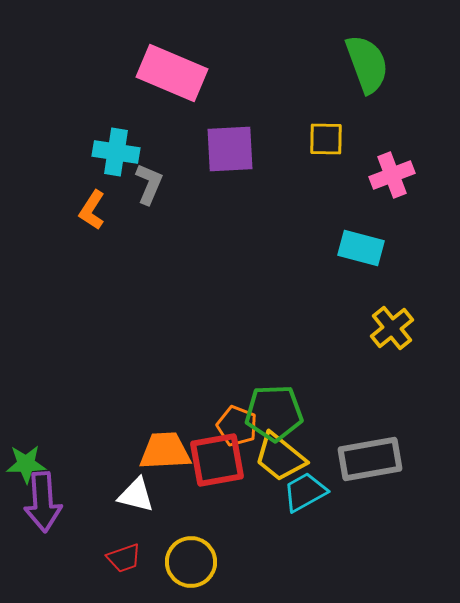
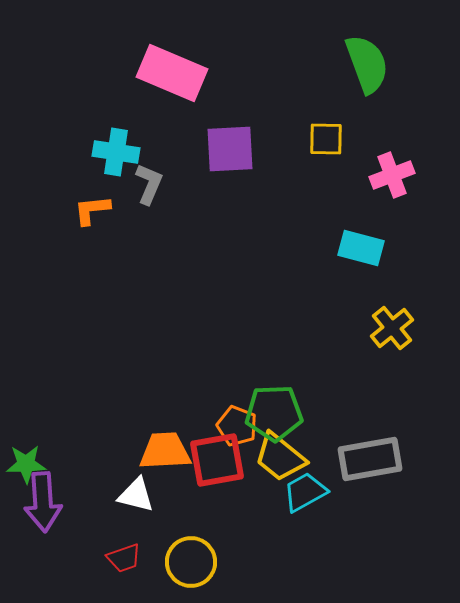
orange L-shape: rotated 51 degrees clockwise
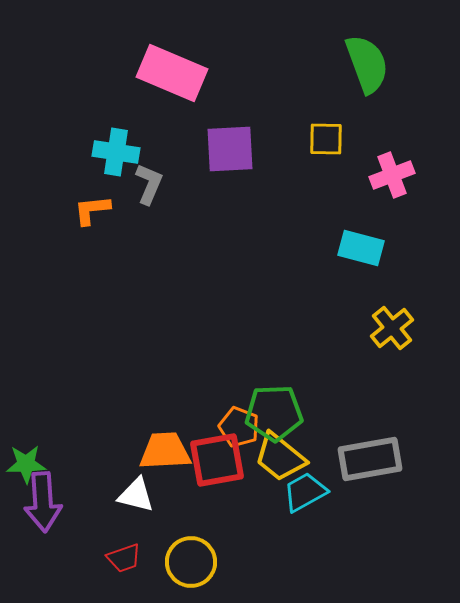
orange pentagon: moved 2 px right, 1 px down
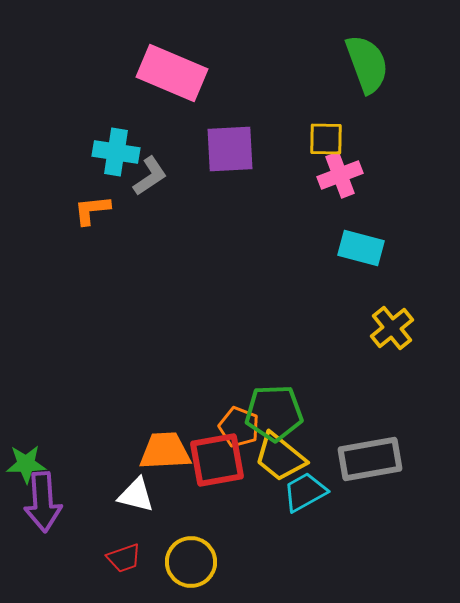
pink cross: moved 52 px left
gray L-shape: moved 1 px right, 8 px up; rotated 33 degrees clockwise
